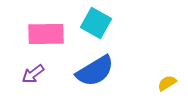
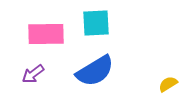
cyan square: rotated 32 degrees counterclockwise
yellow semicircle: moved 1 px right, 1 px down
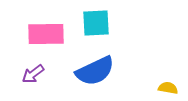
blue semicircle: rotated 6 degrees clockwise
yellow semicircle: moved 4 px down; rotated 42 degrees clockwise
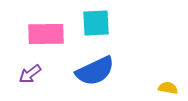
purple arrow: moved 3 px left
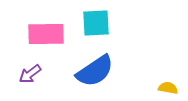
blue semicircle: rotated 9 degrees counterclockwise
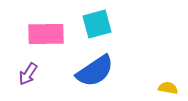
cyan square: moved 1 px right, 1 px down; rotated 12 degrees counterclockwise
purple arrow: moved 2 px left; rotated 20 degrees counterclockwise
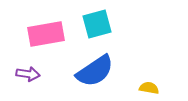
pink rectangle: rotated 9 degrees counterclockwise
purple arrow: rotated 115 degrees counterclockwise
yellow semicircle: moved 19 px left
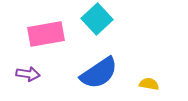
cyan square: moved 5 px up; rotated 28 degrees counterclockwise
blue semicircle: moved 4 px right, 2 px down
yellow semicircle: moved 4 px up
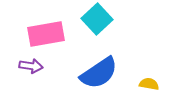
purple arrow: moved 3 px right, 8 px up
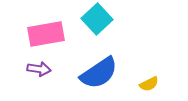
purple arrow: moved 8 px right, 3 px down
yellow semicircle: rotated 144 degrees clockwise
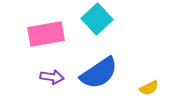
purple arrow: moved 13 px right, 8 px down
yellow semicircle: moved 4 px down
